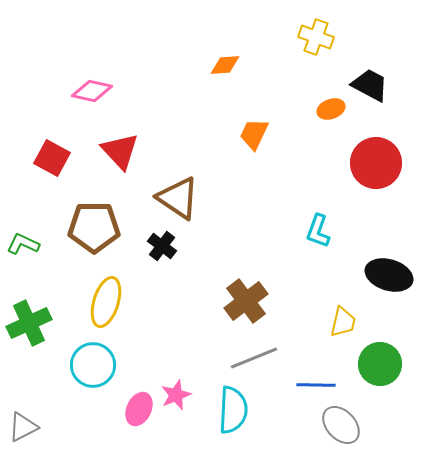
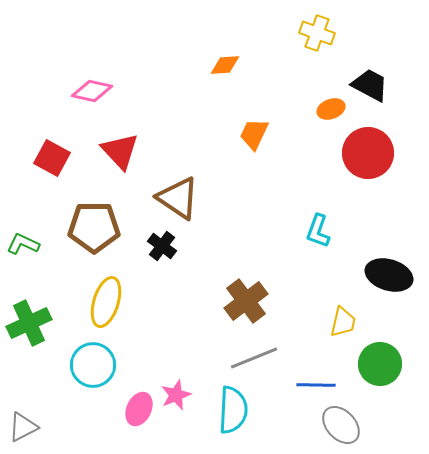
yellow cross: moved 1 px right, 4 px up
red circle: moved 8 px left, 10 px up
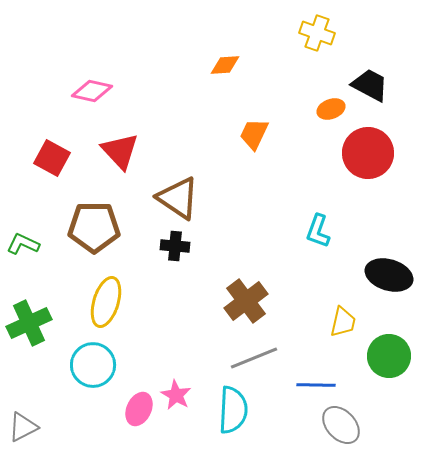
black cross: moved 13 px right; rotated 32 degrees counterclockwise
green circle: moved 9 px right, 8 px up
pink star: rotated 20 degrees counterclockwise
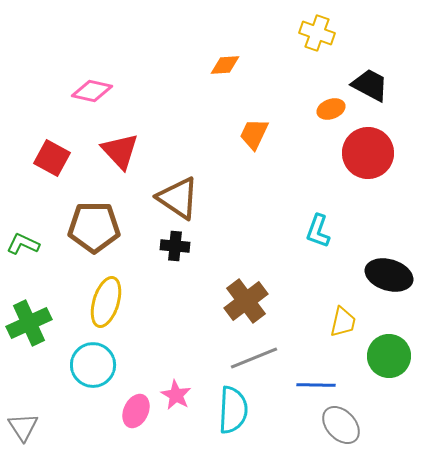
pink ellipse: moved 3 px left, 2 px down
gray triangle: rotated 36 degrees counterclockwise
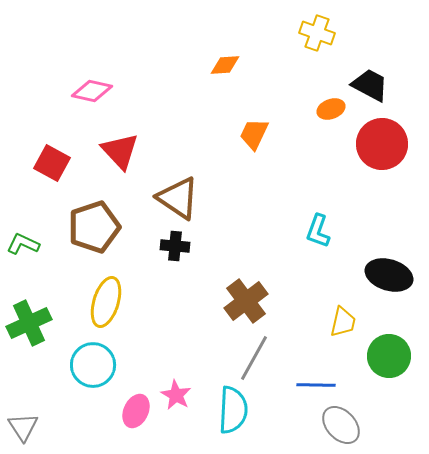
red circle: moved 14 px right, 9 px up
red square: moved 5 px down
brown pentagon: rotated 18 degrees counterclockwise
gray line: rotated 39 degrees counterclockwise
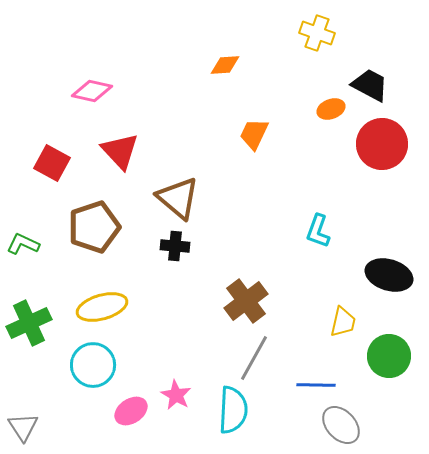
brown triangle: rotated 6 degrees clockwise
yellow ellipse: moved 4 px left, 5 px down; rotated 57 degrees clockwise
pink ellipse: moved 5 px left; rotated 32 degrees clockwise
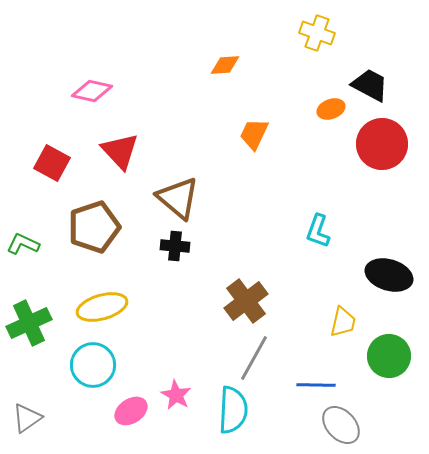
gray triangle: moved 4 px right, 9 px up; rotated 28 degrees clockwise
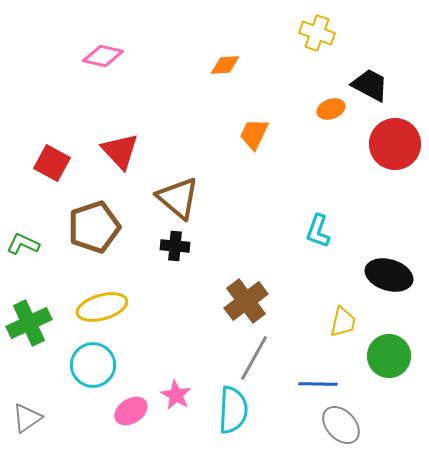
pink diamond: moved 11 px right, 35 px up
red circle: moved 13 px right
blue line: moved 2 px right, 1 px up
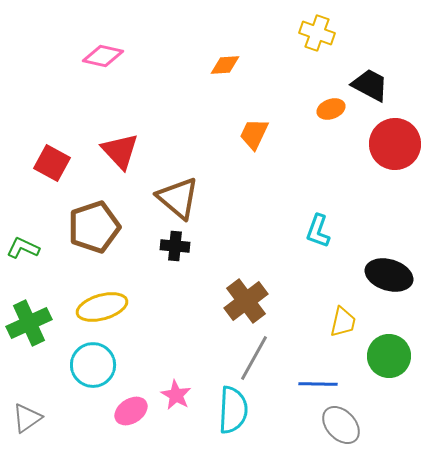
green L-shape: moved 4 px down
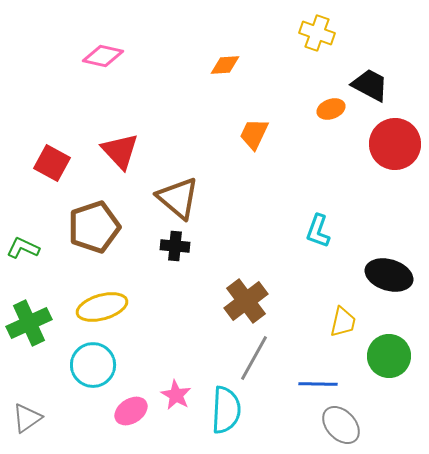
cyan semicircle: moved 7 px left
